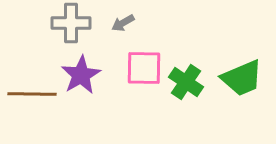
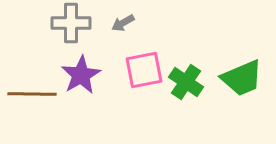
pink square: moved 2 px down; rotated 12 degrees counterclockwise
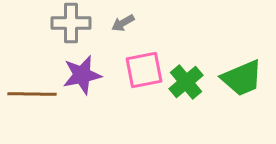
purple star: moved 1 px right; rotated 18 degrees clockwise
green cross: rotated 16 degrees clockwise
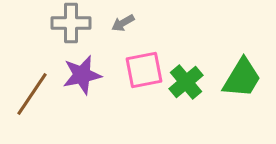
green trapezoid: rotated 36 degrees counterclockwise
brown line: rotated 57 degrees counterclockwise
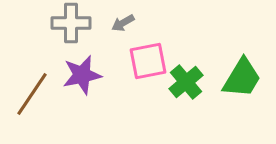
pink square: moved 4 px right, 9 px up
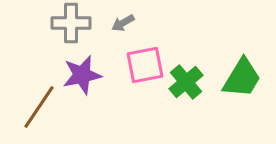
pink square: moved 3 px left, 4 px down
brown line: moved 7 px right, 13 px down
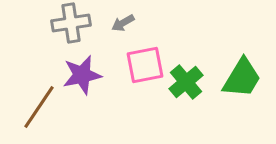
gray cross: rotated 9 degrees counterclockwise
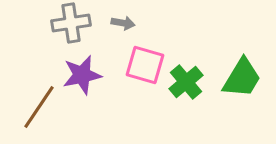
gray arrow: rotated 140 degrees counterclockwise
pink square: rotated 27 degrees clockwise
